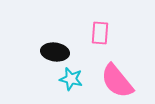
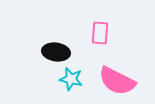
black ellipse: moved 1 px right
pink semicircle: rotated 24 degrees counterclockwise
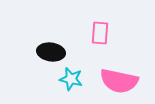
black ellipse: moved 5 px left
pink semicircle: moved 2 px right; rotated 15 degrees counterclockwise
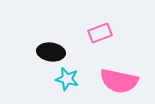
pink rectangle: rotated 65 degrees clockwise
cyan star: moved 4 px left
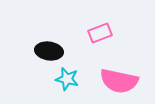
black ellipse: moved 2 px left, 1 px up
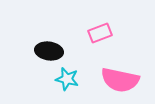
pink semicircle: moved 1 px right, 1 px up
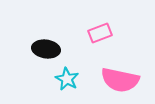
black ellipse: moved 3 px left, 2 px up
cyan star: rotated 15 degrees clockwise
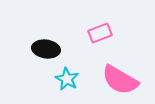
pink semicircle: rotated 18 degrees clockwise
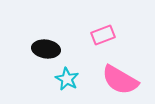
pink rectangle: moved 3 px right, 2 px down
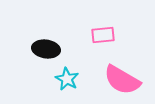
pink rectangle: rotated 15 degrees clockwise
pink semicircle: moved 2 px right
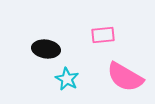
pink semicircle: moved 3 px right, 3 px up
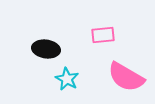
pink semicircle: moved 1 px right
